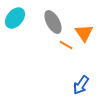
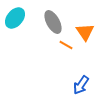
orange triangle: moved 1 px right, 1 px up
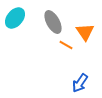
blue arrow: moved 1 px left, 2 px up
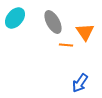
orange line: rotated 24 degrees counterclockwise
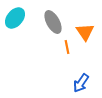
orange line: moved 1 px right, 2 px down; rotated 72 degrees clockwise
blue arrow: moved 1 px right
